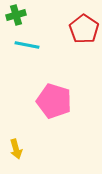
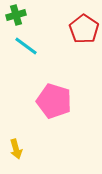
cyan line: moved 1 px left, 1 px down; rotated 25 degrees clockwise
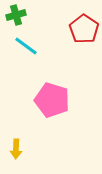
pink pentagon: moved 2 px left, 1 px up
yellow arrow: rotated 18 degrees clockwise
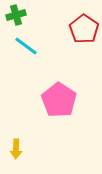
pink pentagon: moved 7 px right; rotated 16 degrees clockwise
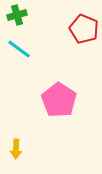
green cross: moved 1 px right
red pentagon: rotated 12 degrees counterclockwise
cyan line: moved 7 px left, 3 px down
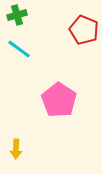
red pentagon: moved 1 px down
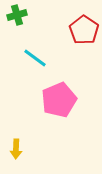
red pentagon: rotated 12 degrees clockwise
cyan line: moved 16 px right, 9 px down
pink pentagon: rotated 16 degrees clockwise
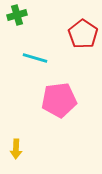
red pentagon: moved 1 px left, 4 px down
cyan line: rotated 20 degrees counterclockwise
pink pentagon: rotated 16 degrees clockwise
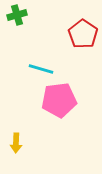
cyan line: moved 6 px right, 11 px down
yellow arrow: moved 6 px up
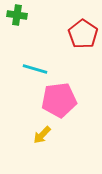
green cross: rotated 24 degrees clockwise
cyan line: moved 6 px left
yellow arrow: moved 26 px right, 8 px up; rotated 42 degrees clockwise
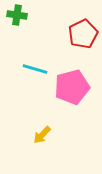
red pentagon: rotated 12 degrees clockwise
pink pentagon: moved 13 px right, 13 px up; rotated 8 degrees counterclockwise
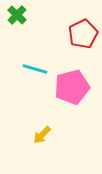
green cross: rotated 36 degrees clockwise
